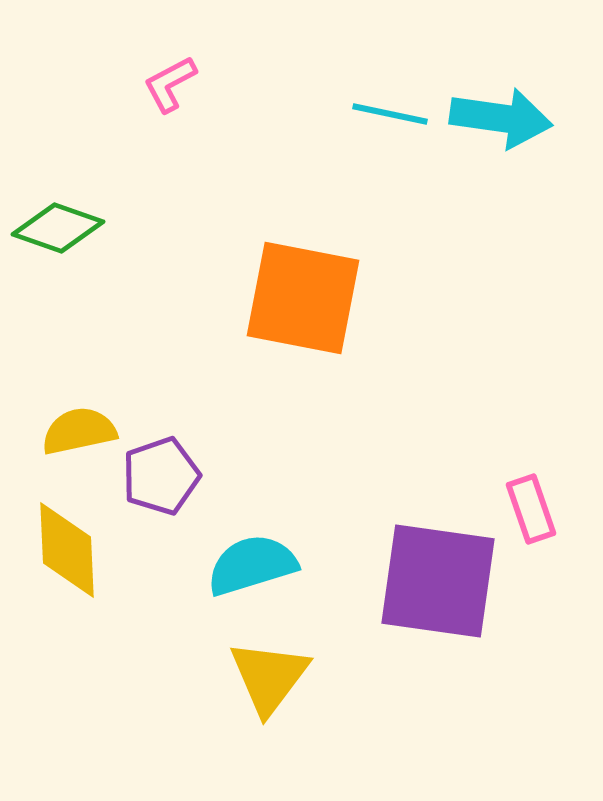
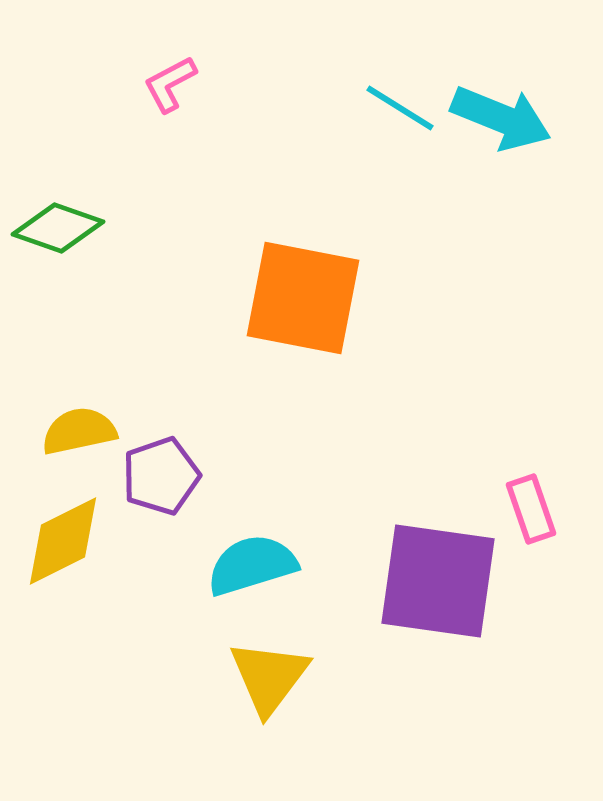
cyan line: moved 10 px right, 6 px up; rotated 20 degrees clockwise
cyan arrow: rotated 14 degrees clockwise
yellow diamond: moved 4 px left, 9 px up; rotated 66 degrees clockwise
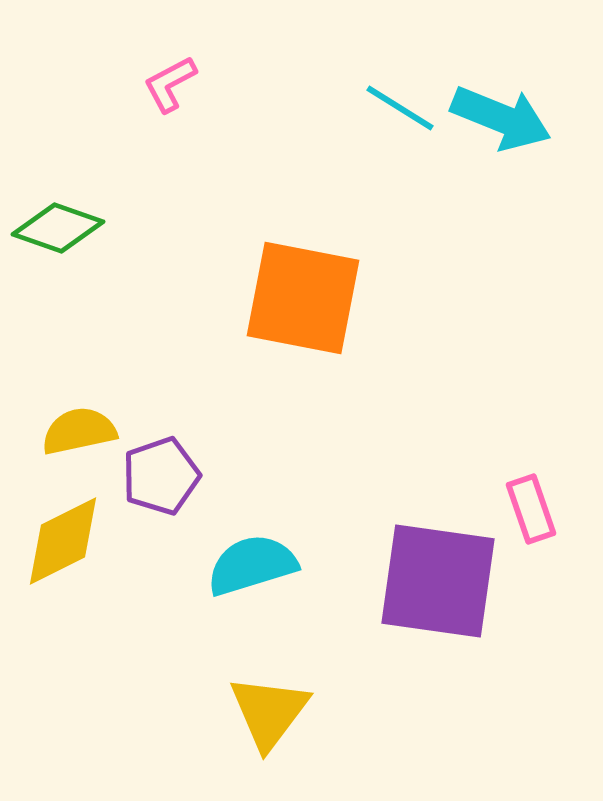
yellow triangle: moved 35 px down
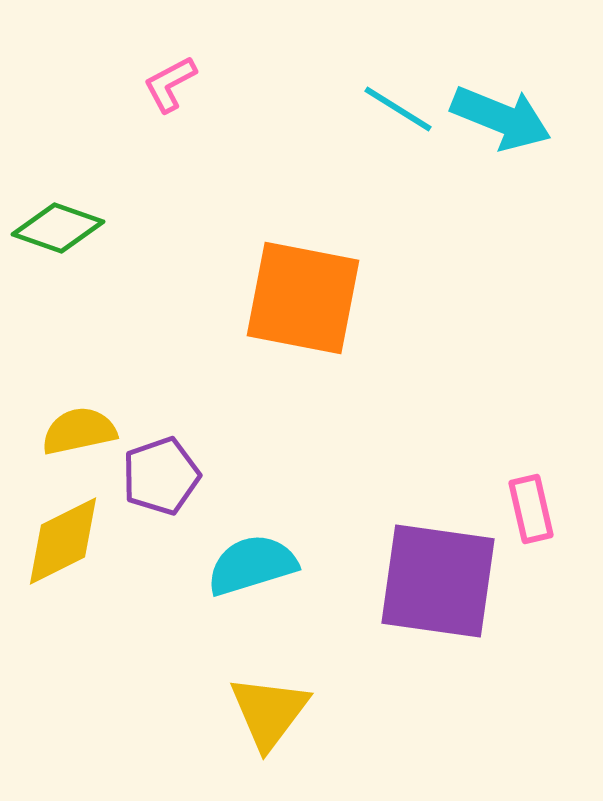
cyan line: moved 2 px left, 1 px down
pink rectangle: rotated 6 degrees clockwise
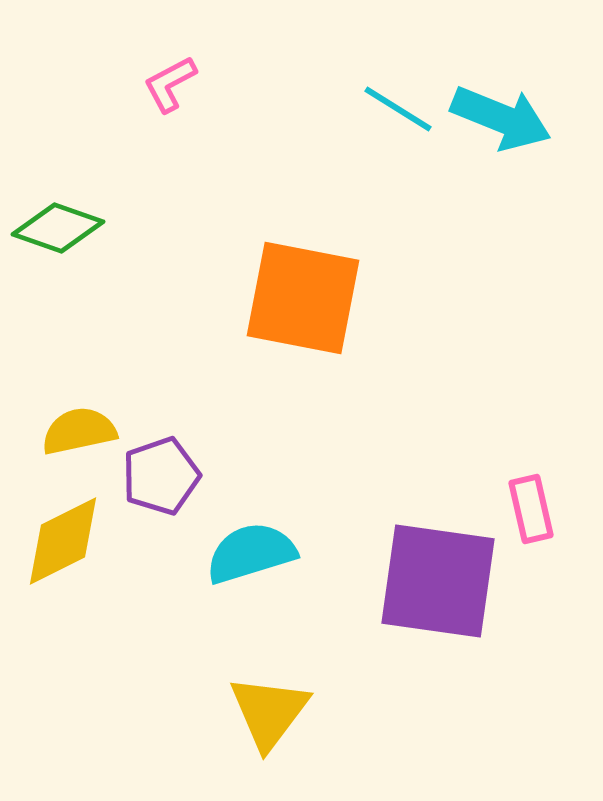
cyan semicircle: moved 1 px left, 12 px up
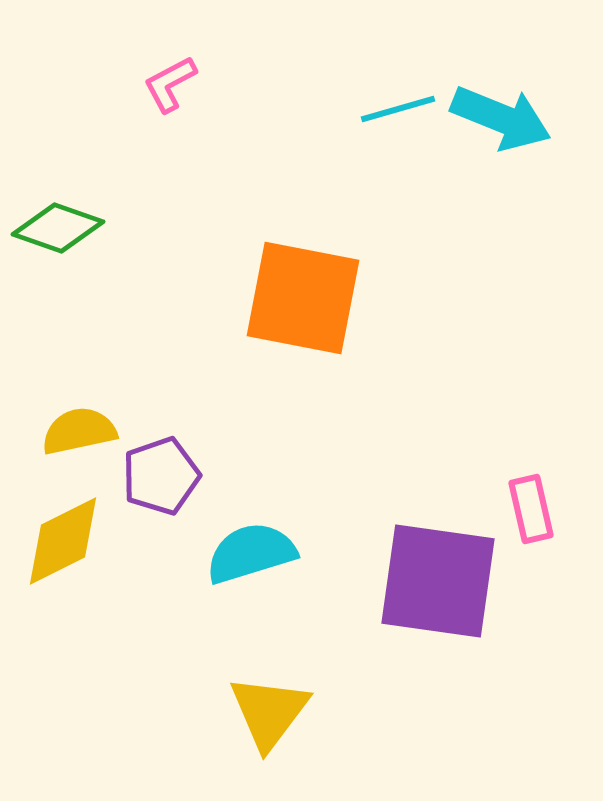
cyan line: rotated 48 degrees counterclockwise
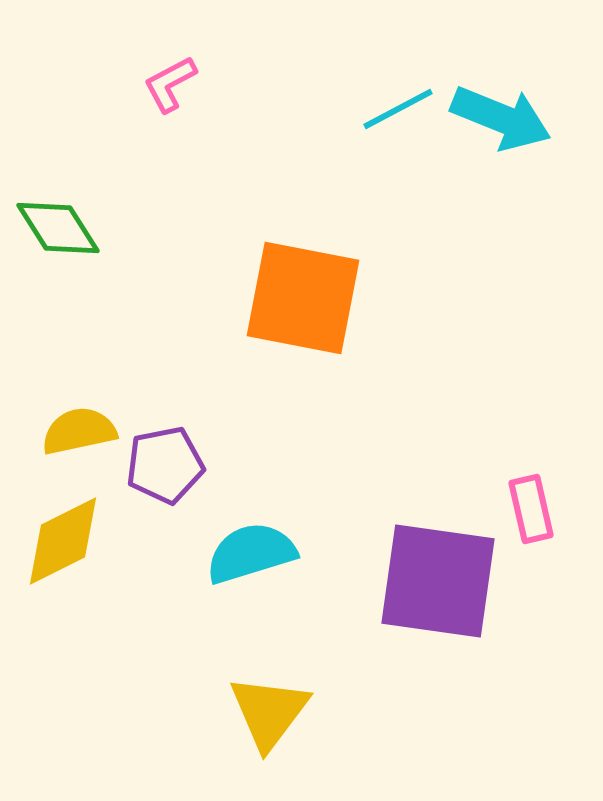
cyan line: rotated 12 degrees counterclockwise
green diamond: rotated 38 degrees clockwise
purple pentagon: moved 4 px right, 11 px up; rotated 8 degrees clockwise
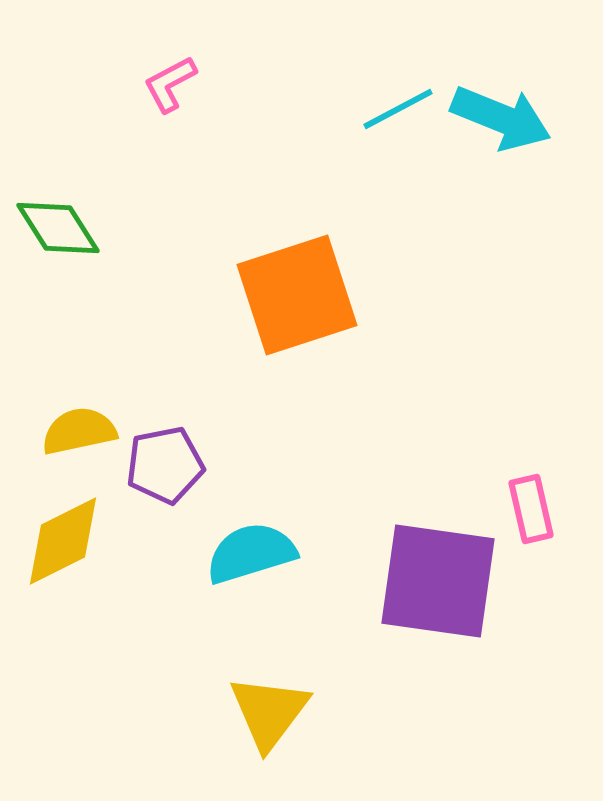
orange square: moved 6 px left, 3 px up; rotated 29 degrees counterclockwise
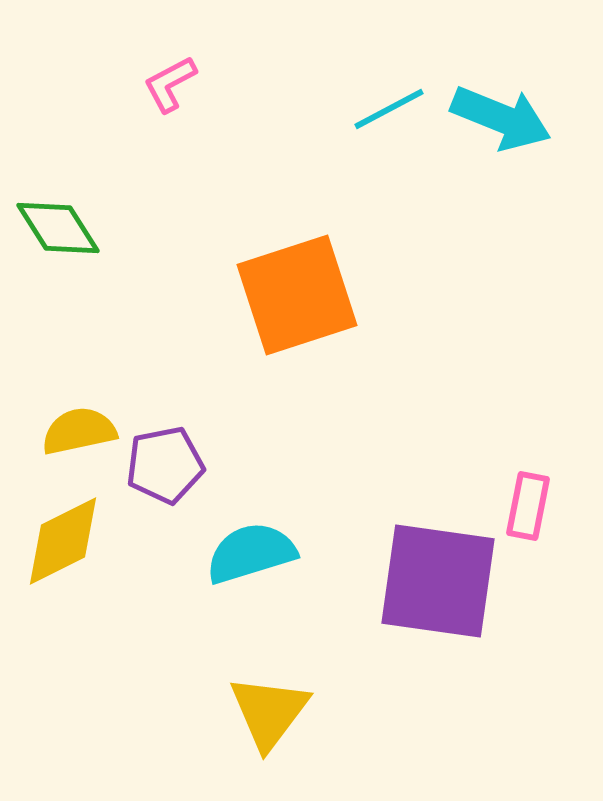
cyan line: moved 9 px left
pink rectangle: moved 3 px left, 3 px up; rotated 24 degrees clockwise
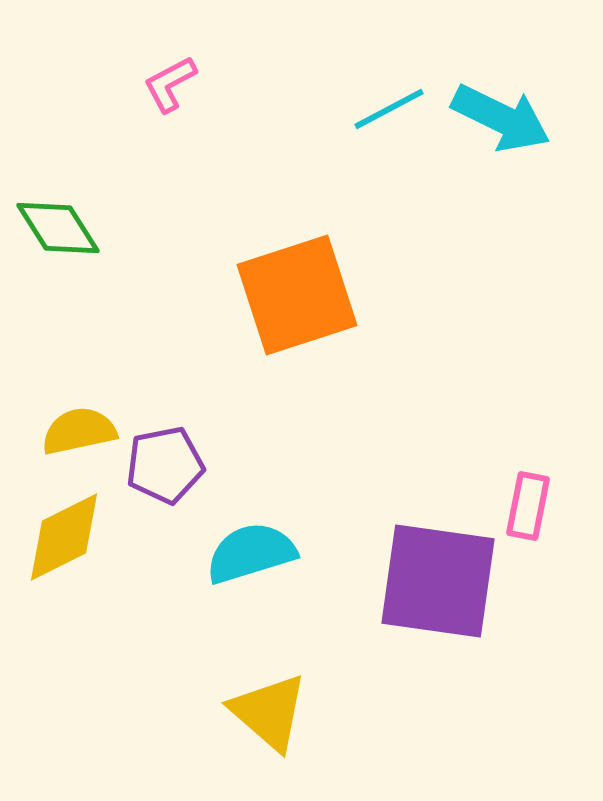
cyan arrow: rotated 4 degrees clockwise
yellow diamond: moved 1 px right, 4 px up
yellow triangle: rotated 26 degrees counterclockwise
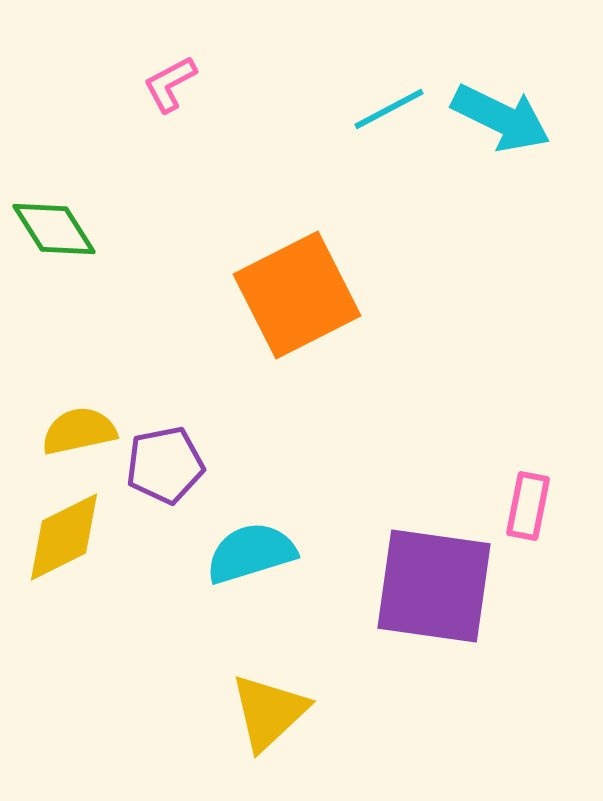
green diamond: moved 4 px left, 1 px down
orange square: rotated 9 degrees counterclockwise
purple square: moved 4 px left, 5 px down
yellow triangle: rotated 36 degrees clockwise
